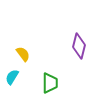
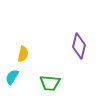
yellow semicircle: rotated 49 degrees clockwise
green trapezoid: rotated 95 degrees clockwise
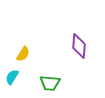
purple diamond: rotated 10 degrees counterclockwise
yellow semicircle: rotated 21 degrees clockwise
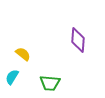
purple diamond: moved 1 px left, 6 px up
yellow semicircle: rotated 84 degrees counterclockwise
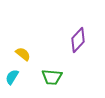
purple diamond: rotated 40 degrees clockwise
green trapezoid: moved 2 px right, 6 px up
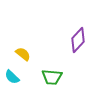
cyan semicircle: rotated 77 degrees counterclockwise
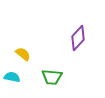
purple diamond: moved 2 px up
cyan semicircle: rotated 147 degrees clockwise
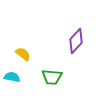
purple diamond: moved 2 px left, 3 px down
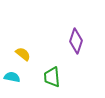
purple diamond: rotated 25 degrees counterclockwise
green trapezoid: rotated 80 degrees clockwise
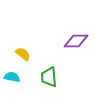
purple diamond: rotated 70 degrees clockwise
green trapezoid: moved 3 px left
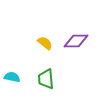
yellow semicircle: moved 22 px right, 11 px up
green trapezoid: moved 3 px left, 2 px down
